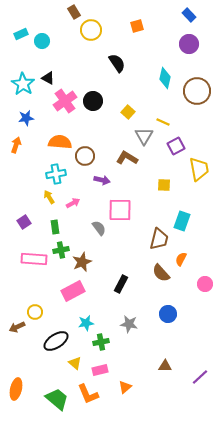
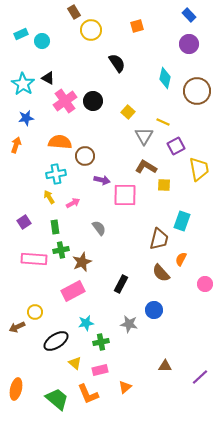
brown L-shape at (127, 158): moved 19 px right, 9 px down
pink square at (120, 210): moved 5 px right, 15 px up
blue circle at (168, 314): moved 14 px left, 4 px up
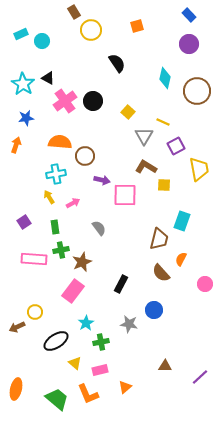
pink rectangle at (73, 291): rotated 25 degrees counterclockwise
cyan star at (86, 323): rotated 21 degrees counterclockwise
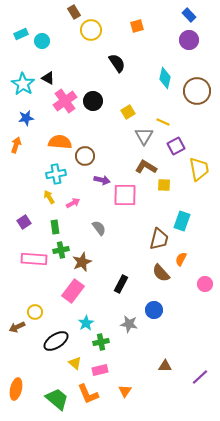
purple circle at (189, 44): moved 4 px up
yellow square at (128, 112): rotated 16 degrees clockwise
orange triangle at (125, 387): moved 4 px down; rotated 16 degrees counterclockwise
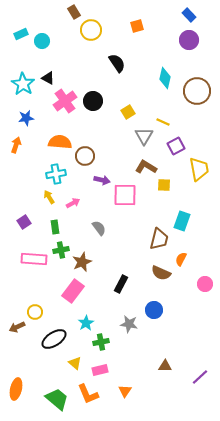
brown semicircle at (161, 273): rotated 24 degrees counterclockwise
black ellipse at (56, 341): moved 2 px left, 2 px up
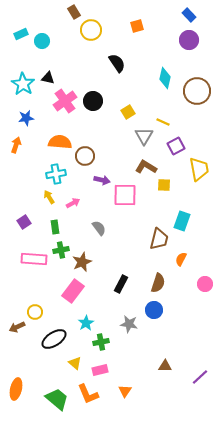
black triangle at (48, 78): rotated 16 degrees counterclockwise
brown semicircle at (161, 273): moved 3 px left, 10 px down; rotated 96 degrees counterclockwise
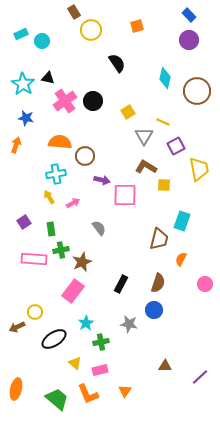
blue star at (26, 118): rotated 21 degrees clockwise
green rectangle at (55, 227): moved 4 px left, 2 px down
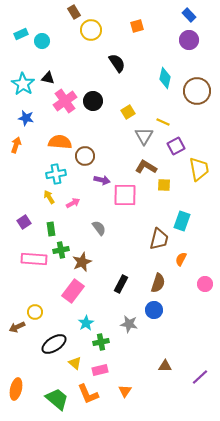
black ellipse at (54, 339): moved 5 px down
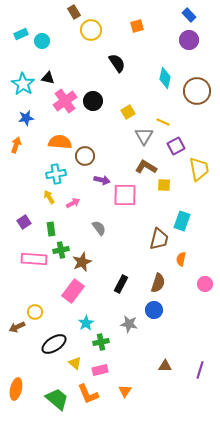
blue star at (26, 118): rotated 21 degrees counterclockwise
orange semicircle at (181, 259): rotated 16 degrees counterclockwise
purple line at (200, 377): moved 7 px up; rotated 30 degrees counterclockwise
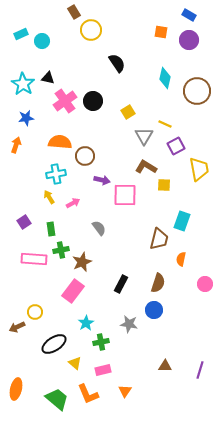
blue rectangle at (189, 15): rotated 16 degrees counterclockwise
orange square at (137, 26): moved 24 px right, 6 px down; rotated 24 degrees clockwise
yellow line at (163, 122): moved 2 px right, 2 px down
pink rectangle at (100, 370): moved 3 px right
